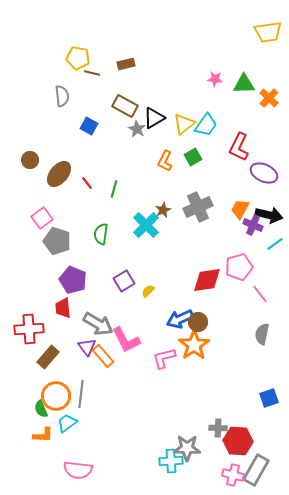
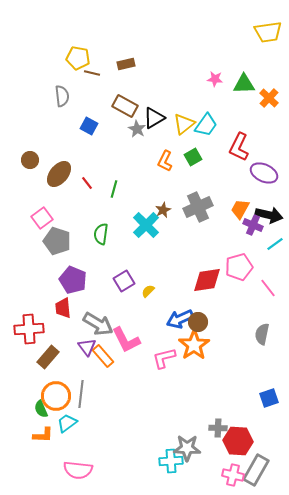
pink line at (260, 294): moved 8 px right, 6 px up
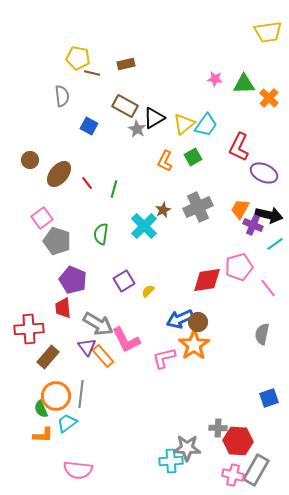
cyan cross at (146, 225): moved 2 px left, 1 px down
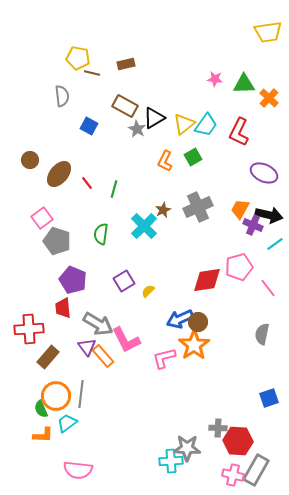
red L-shape at (239, 147): moved 15 px up
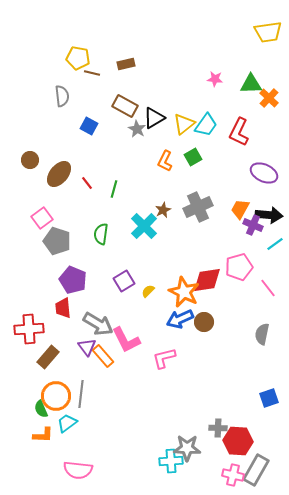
green triangle at (244, 84): moved 7 px right
black arrow at (269, 215): rotated 8 degrees counterclockwise
brown circle at (198, 322): moved 6 px right
orange star at (194, 345): moved 10 px left, 53 px up; rotated 12 degrees counterclockwise
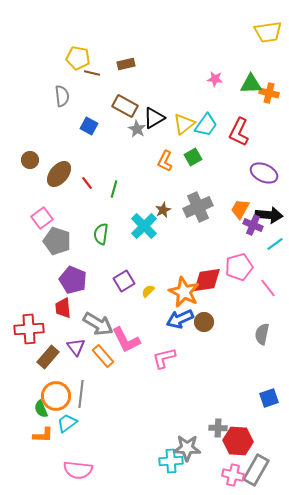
orange cross at (269, 98): moved 5 px up; rotated 30 degrees counterclockwise
purple triangle at (87, 347): moved 11 px left
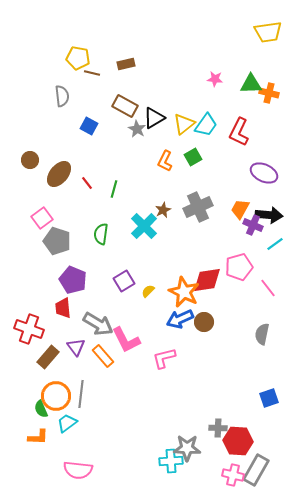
red cross at (29, 329): rotated 24 degrees clockwise
orange L-shape at (43, 435): moved 5 px left, 2 px down
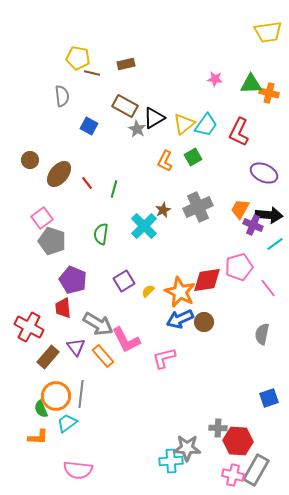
gray pentagon at (57, 241): moved 5 px left
orange star at (184, 292): moved 4 px left
red cross at (29, 329): moved 2 px up; rotated 8 degrees clockwise
